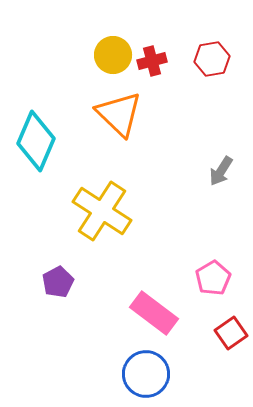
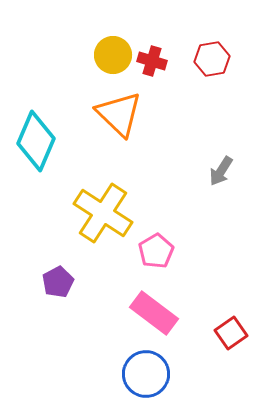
red cross: rotated 32 degrees clockwise
yellow cross: moved 1 px right, 2 px down
pink pentagon: moved 57 px left, 27 px up
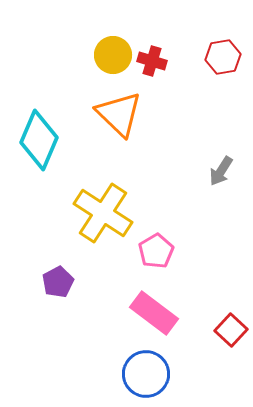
red hexagon: moved 11 px right, 2 px up
cyan diamond: moved 3 px right, 1 px up
red square: moved 3 px up; rotated 12 degrees counterclockwise
